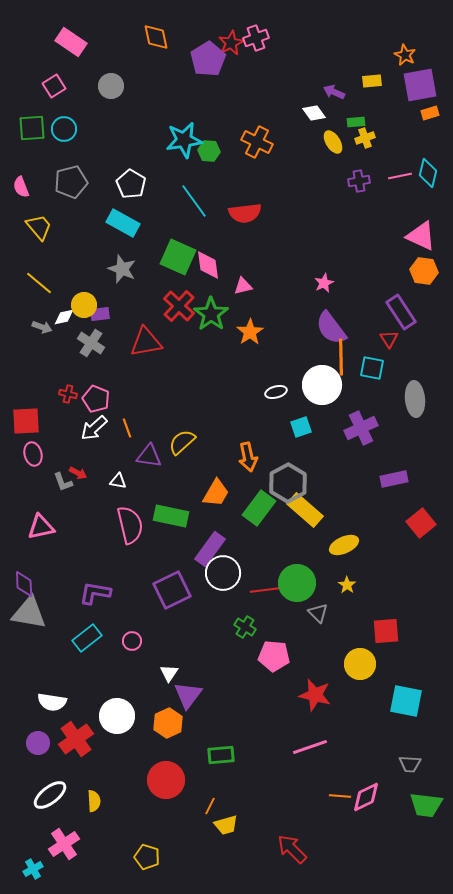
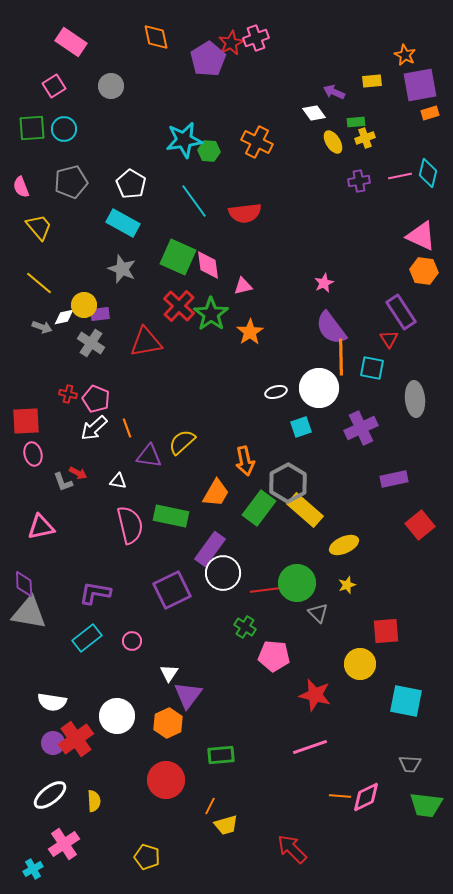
white circle at (322, 385): moved 3 px left, 3 px down
orange arrow at (248, 457): moved 3 px left, 4 px down
red square at (421, 523): moved 1 px left, 2 px down
yellow star at (347, 585): rotated 18 degrees clockwise
purple circle at (38, 743): moved 15 px right
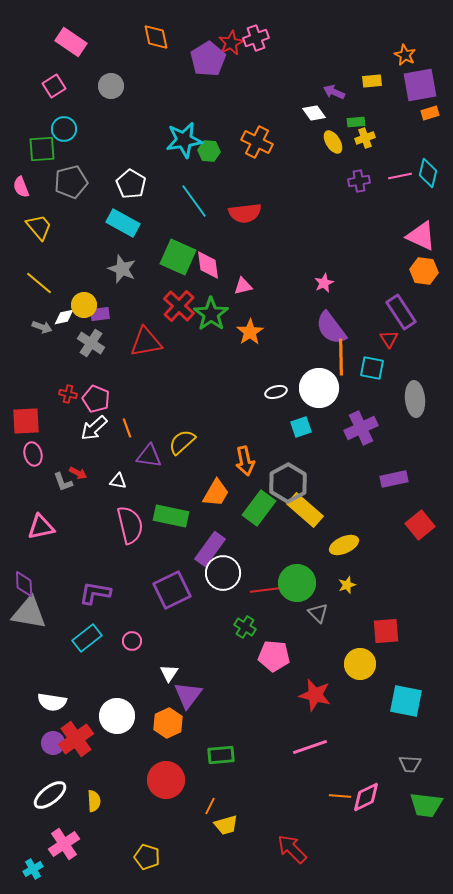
green square at (32, 128): moved 10 px right, 21 px down
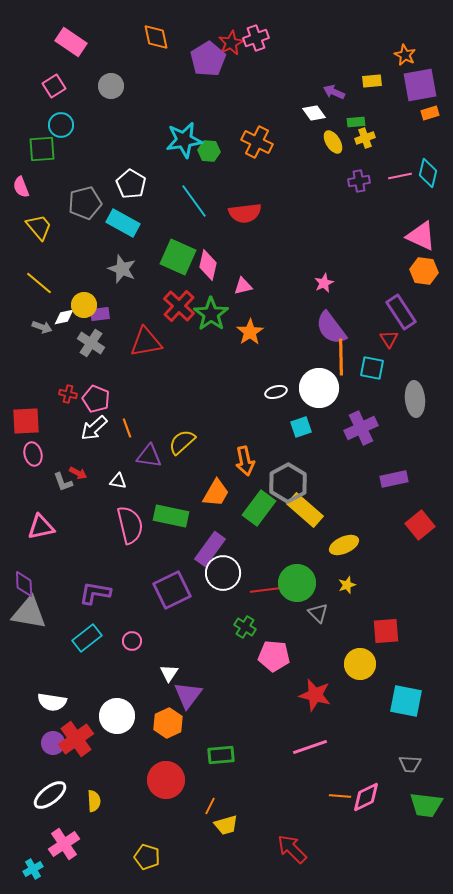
cyan circle at (64, 129): moved 3 px left, 4 px up
gray pentagon at (71, 182): moved 14 px right, 21 px down
pink diamond at (208, 265): rotated 20 degrees clockwise
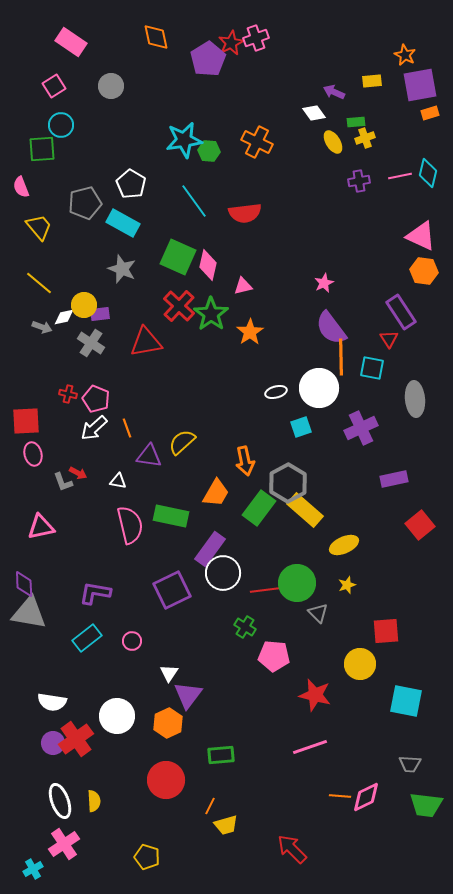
white ellipse at (50, 795): moved 10 px right, 6 px down; rotated 72 degrees counterclockwise
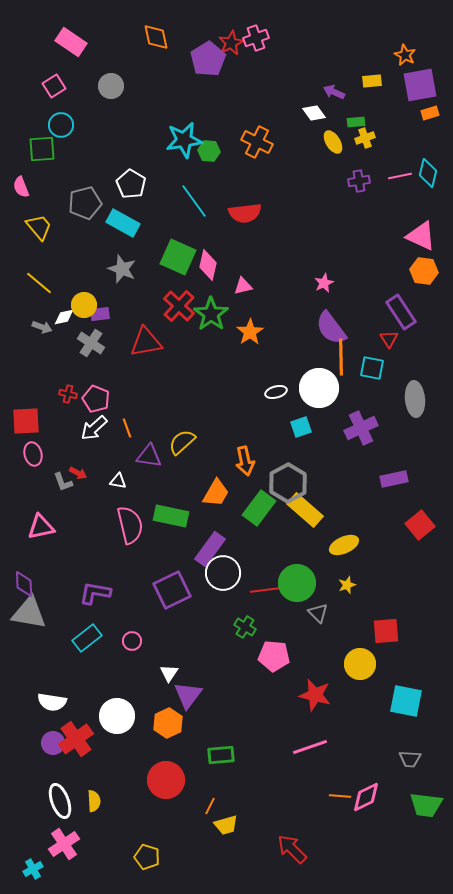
gray trapezoid at (410, 764): moved 5 px up
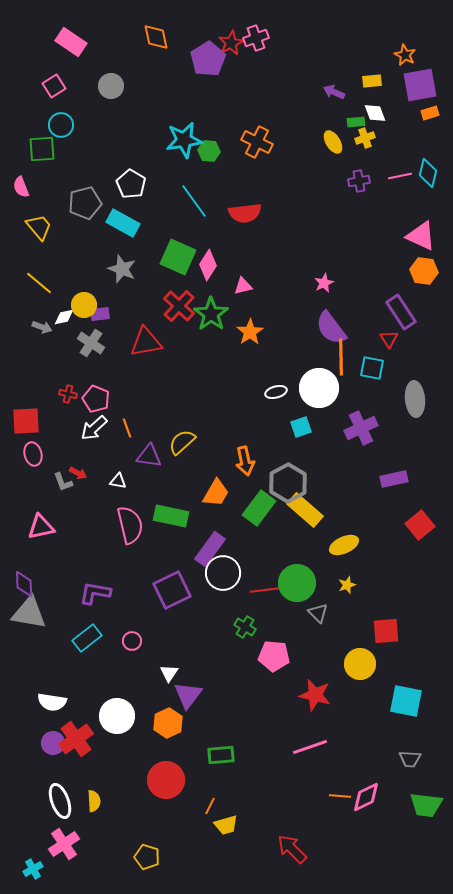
white diamond at (314, 113): moved 61 px right; rotated 15 degrees clockwise
pink diamond at (208, 265): rotated 20 degrees clockwise
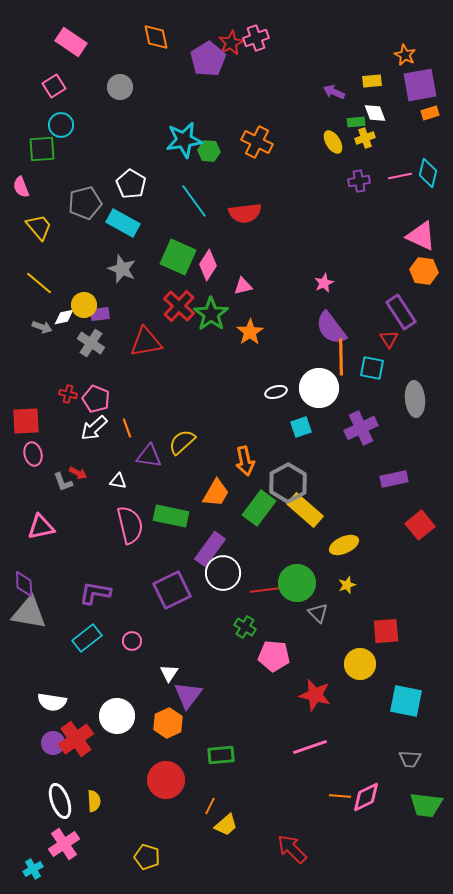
gray circle at (111, 86): moved 9 px right, 1 px down
yellow trapezoid at (226, 825): rotated 25 degrees counterclockwise
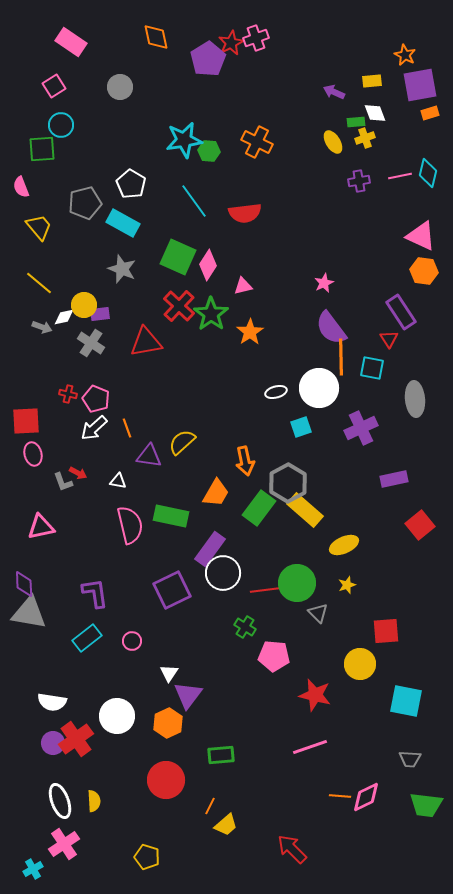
purple L-shape at (95, 593): rotated 72 degrees clockwise
